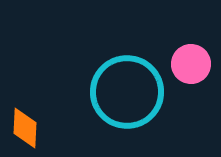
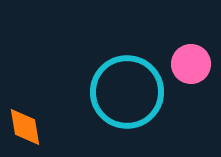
orange diamond: moved 1 px up; rotated 12 degrees counterclockwise
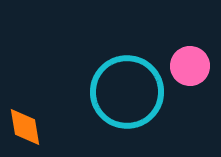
pink circle: moved 1 px left, 2 px down
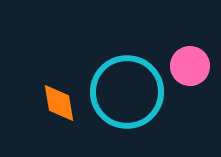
orange diamond: moved 34 px right, 24 px up
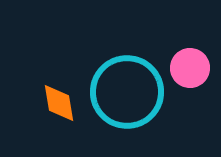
pink circle: moved 2 px down
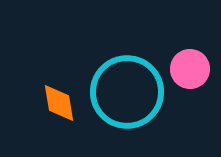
pink circle: moved 1 px down
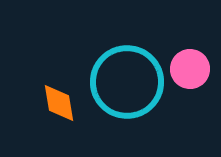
cyan circle: moved 10 px up
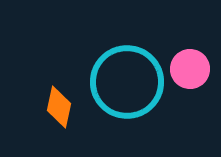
orange diamond: moved 4 px down; rotated 21 degrees clockwise
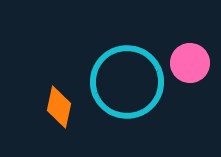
pink circle: moved 6 px up
